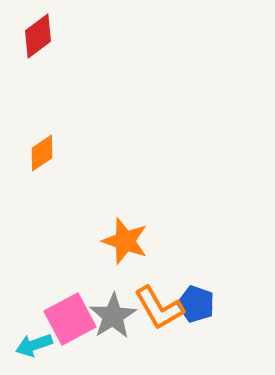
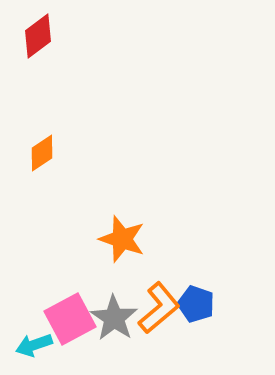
orange star: moved 3 px left, 2 px up
orange L-shape: rotated 100 degrees counterclockwise
gray star: moved 1 px right, 2 px down; rotated 6 degrees counterclockwise
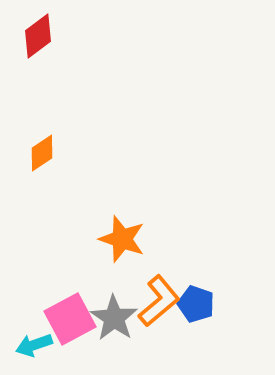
orange L-shape: moved 7 px up
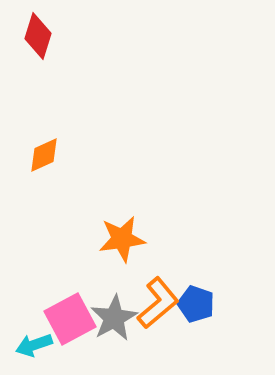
red diamond: rotated 36 degrees counterclockwise
orange diamond: moved 2 px right, 2 px down; rotated 9 degrees clockwise
orange star: rotated 27 degrees counterclockwise
orange L-shape: moved 1 px left, 2 px down
gray star: rotated 9 degrees clockwise
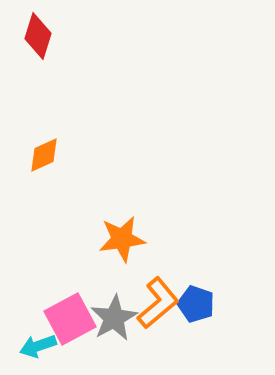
cyan arrow: moved 4 px right, 1 px down
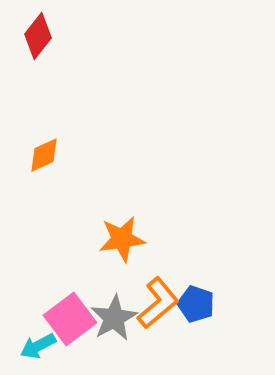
red diamond: rotated 21 degrees clockwise
pink square: rotated 9 degrees counterclockwise
cyan arrow: rotated 9 degrees counterclockwise
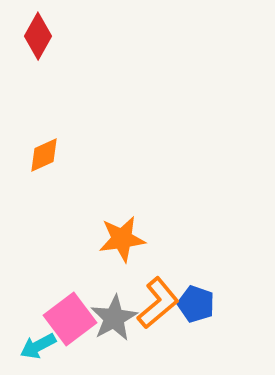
red diamond: rotated 9 degrees counterclockwise
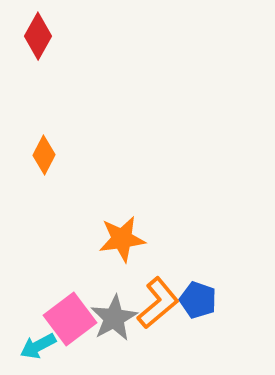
orange diamond: rotated 39 degrees counterclockwise
blue pentagon: moved 2 px right, 4 px up
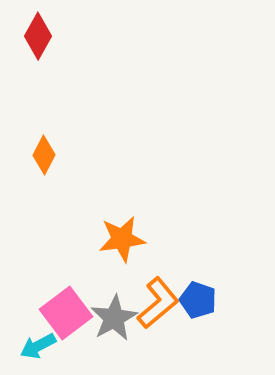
pink square: moved 4 px left, 6 px up
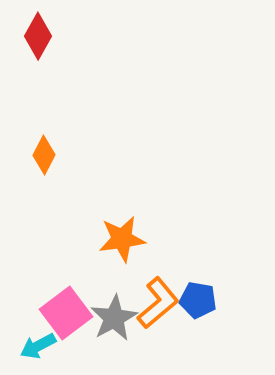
blue pentagon: rotated 9 degrees counterclockwise
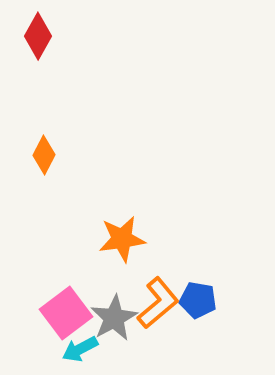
cyan arrow: moved 42 px right, 3 px down
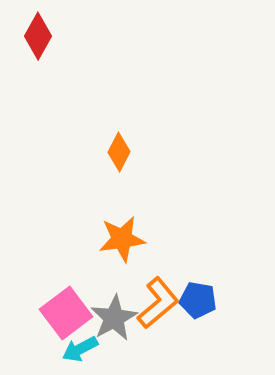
orange diamond: moved 75 px right, 3 px up
